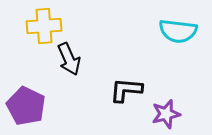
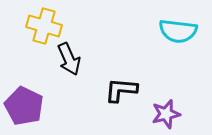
yellow cross: rotated 20 degrees clockwise
black L-shape: moved 5 px left
purple pentagon: moved 2 px left
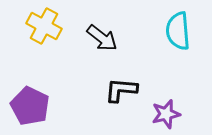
yellow cross: rotated 12 degrees clockwise
cyan semicircle: rotated 78 degrees clockwise
black arrow: moved 33 px right, 21 px up; rotated 28 degrees counterclockwise
purple pentagon: moved 6 px right
